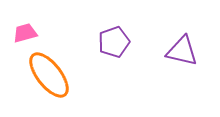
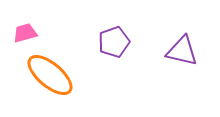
orange ellipse: moved 1 px right; rotated 12 degrees counterclockwise
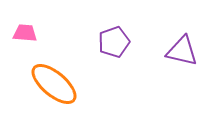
pink trapezoid: rotated 20 degrees clockwise
orange ellipse: moved 4 px right, 9 px down
